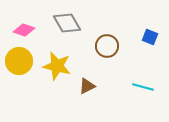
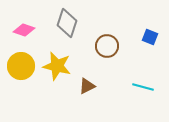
gray diamond: rotated 48 degrees clockwise
yellow circle: moved 2 px right, 5 px down
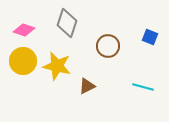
brown circle: moved 1 px right
yellow circle: moved 2 px right, 5 px up
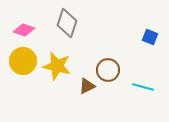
brown circle: moved 24 px down
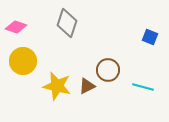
pink diamond: moved 8 px left, 3 px up
yellow star: moved 20 px down
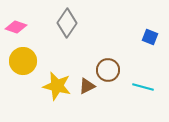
gray diamond: rotated 16 degrees clockwise
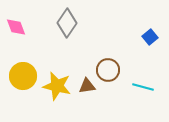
pink diamond: rotated 50 degrees clockwise
blue square: rotated 28 degrees clockwise
yellow circle: moved 15 px down
brown triangle: rotated 18 degrees clockwise
